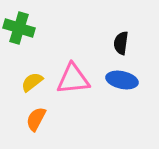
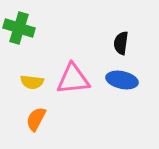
yellow semicircle: rotated 135 degrees counterclockwise
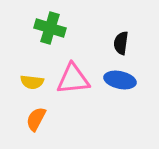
green cross: moved 31 px right
blue ellipse: moved 2 px left
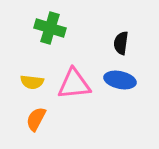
pink triangle: moved 1 px right, 5 px down
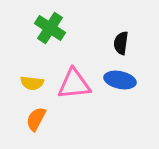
green cross: rotated 16 degrees clockwise
yellow semicircle: moved 1 px down
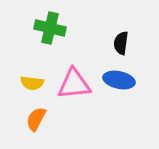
green cross: rotated 20 degrees counterclockwise
blue ellipse: moved 1 px left
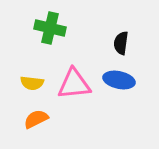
orange semicircle: rotated 35 degrees clockwise
